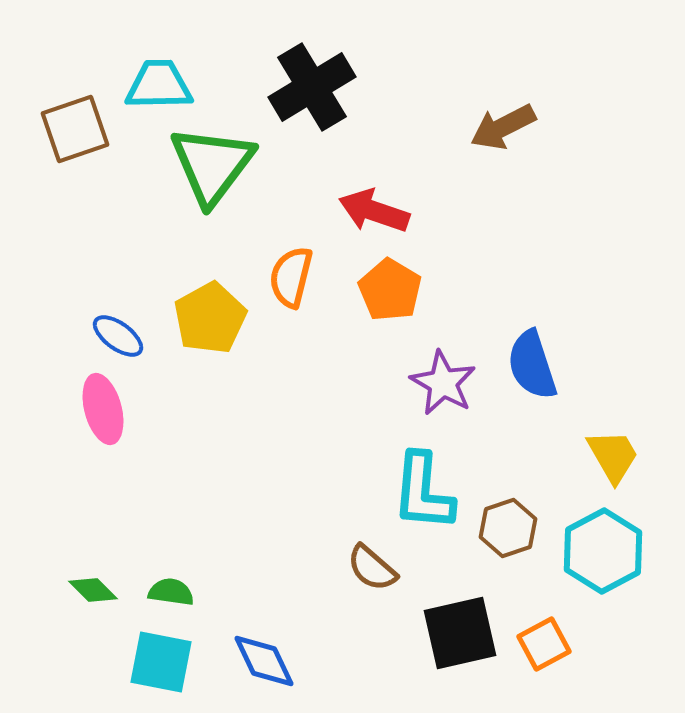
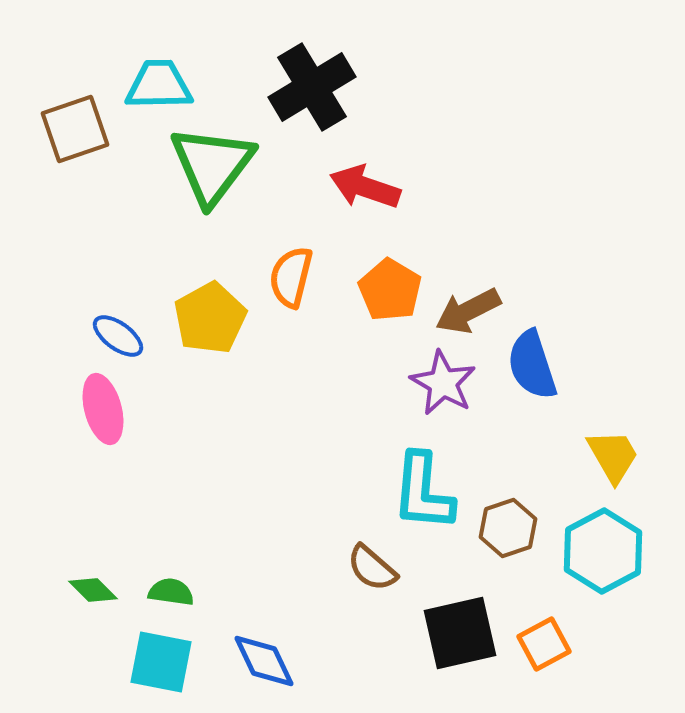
brown arrow: moved 35 px left, 184 px down
red arrow: moved 9 px left, 24 px up
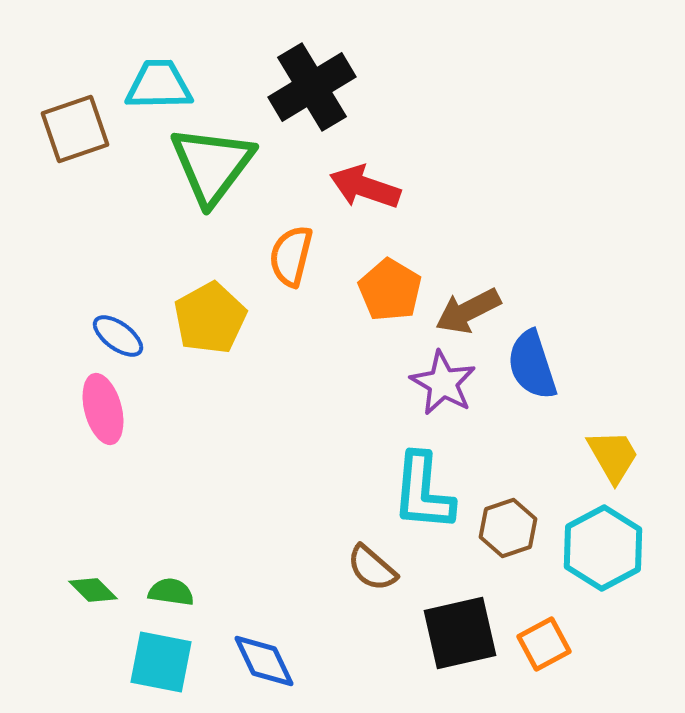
orange semicircle: moved 21 px up
cyan hexagon: moved 3 px up
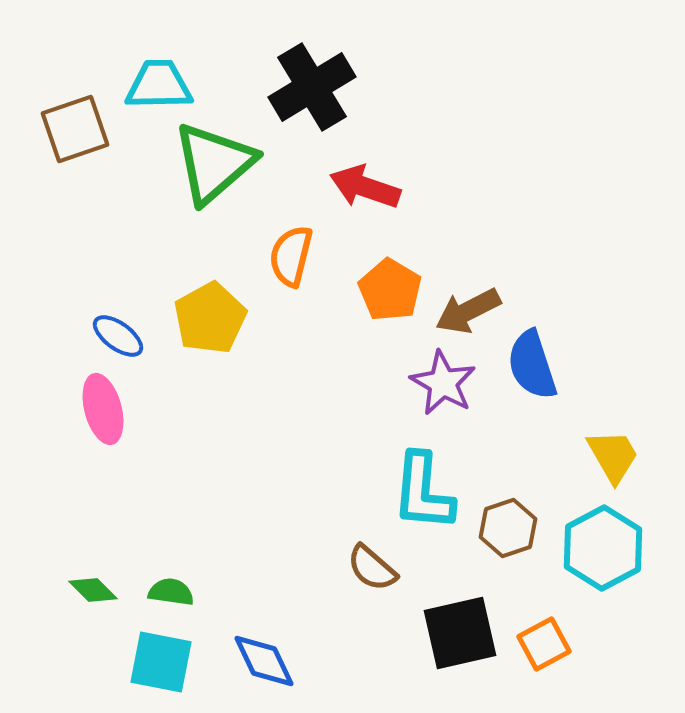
green triangle: moved 2 px right, 2 px up; rotated 12 degrees clockwise
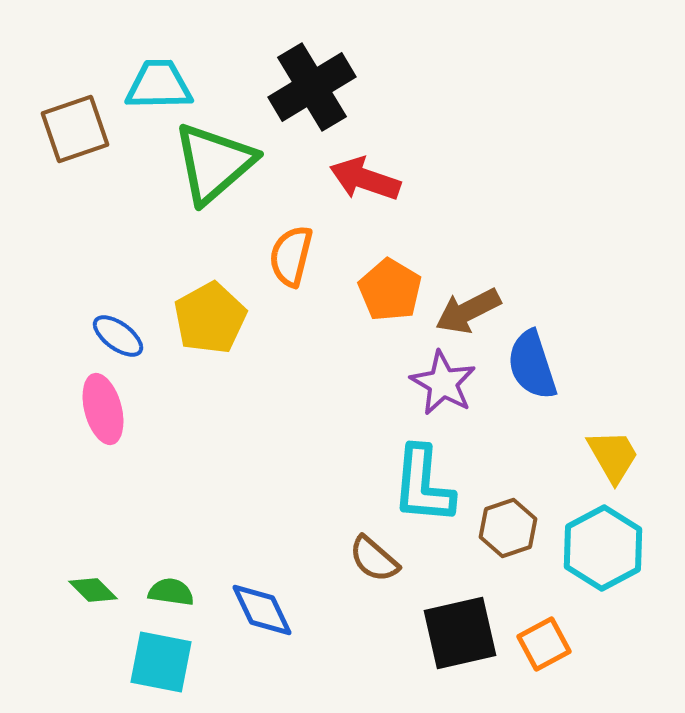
red arrow: moved 8 px up
cyan L-shape: moved 7 px up
brown semicircle: moved 2 px right, 9 px up
blue diamond: moved 2 px left, 51 px up
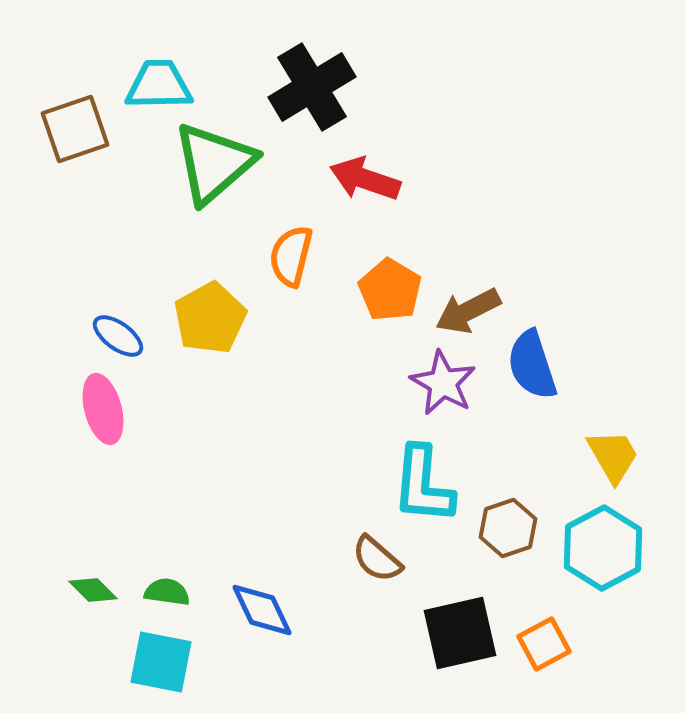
brown semicircle: moved 3 px right
green semicircle: moved 4 px left
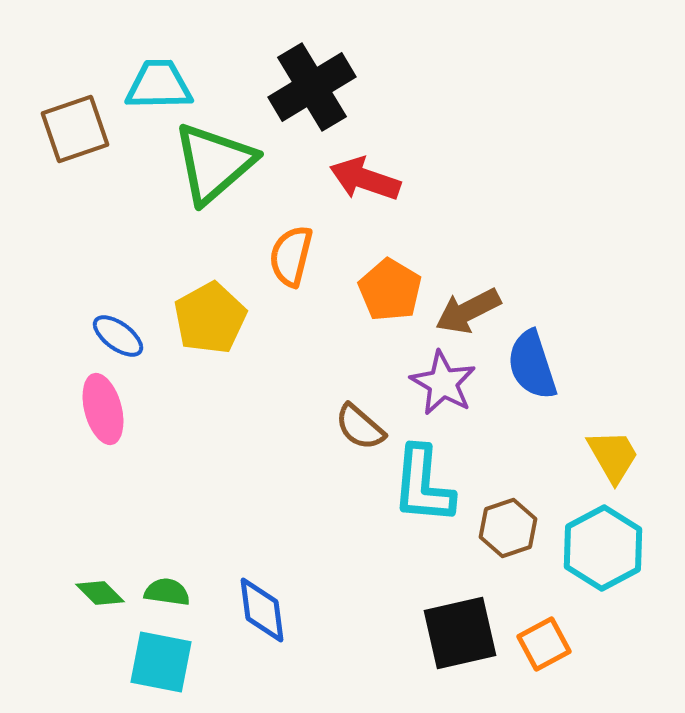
brown semicircle: moved 17 px left, 132 px up
green diamond: moved 7 px right, 3 px down
blue diamond: rotated 18 degrees clockwise
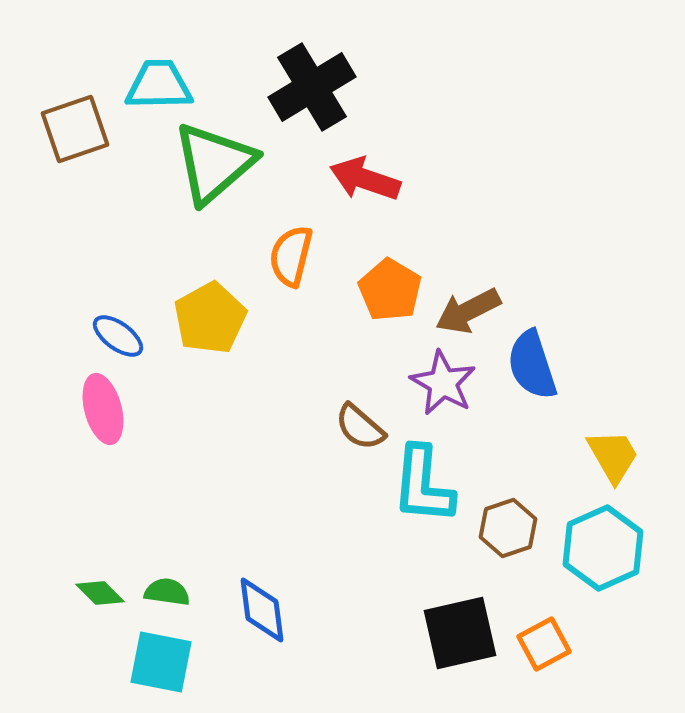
cyan hexagon: rotated 4 degrees clockwise
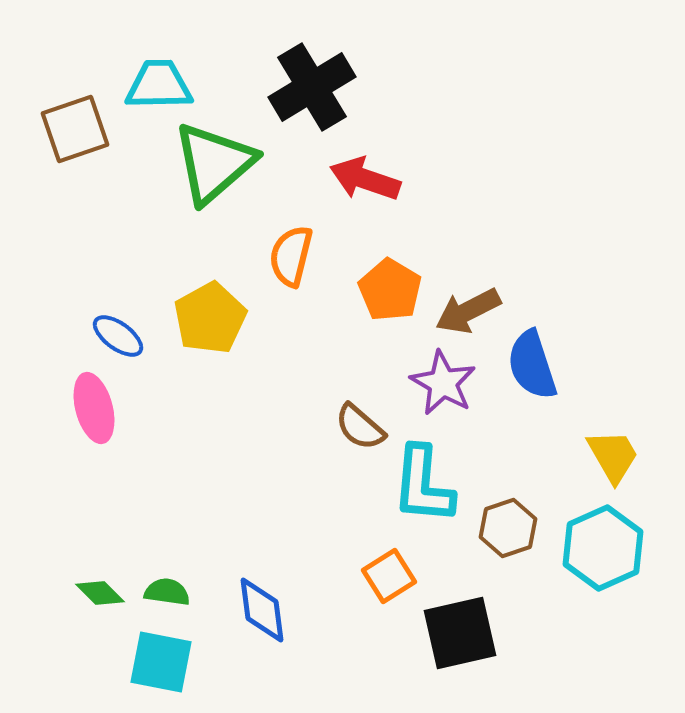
pink ellipse: moved 9 px left, 1 px up
orange square: moved 155 px left, 68 px up; rotated 4 degrees counterclockwise
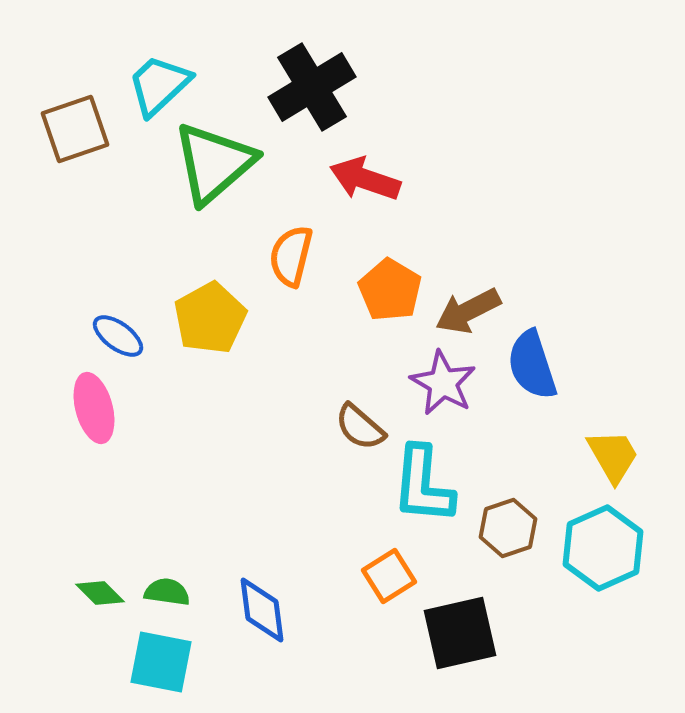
cyan trapezoid: rotated 42 degrees counterclockwise
